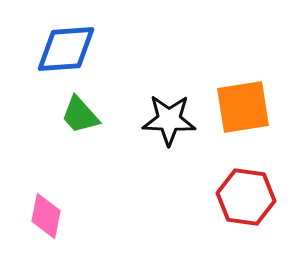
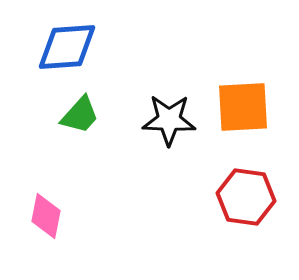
blue diamond: moved 1 px right, 2 px up
orange square: rotated 6 degrees clockwise
green trapezoid: rotated 96 degrees counterclockwise
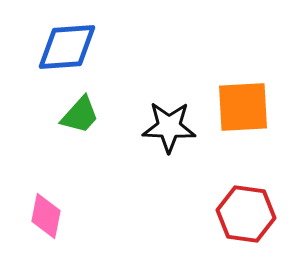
black star: moved 7 px down
red hexagon: moved 17 px down
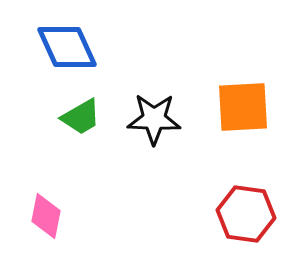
blue diamond: rotated 70 degrees clockwise
green trapezoid: moved 1 px right, 2 px down; rotated 18 degrees clockwise
black star: moved 15 px left, 8 px up
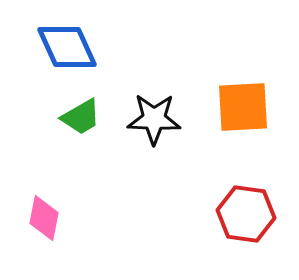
pink diamond: moved 2 px left, 2 px down
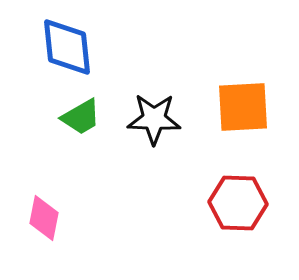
blue diamond: rotated 18 degrees clockwise
red hexagon: moved 8 px left, 11 px up; rotated 6 degrees counterclockwise
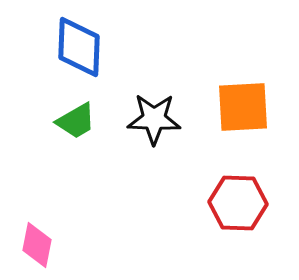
blue diamond: moved 12 px right; rotated 8 degrees clockwise
green trapezoid: moved 5 px left, 4 px down
pink diamond: moved 7 px left, 27 px down
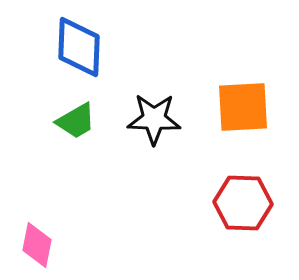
red hexagon: moved 5 px right
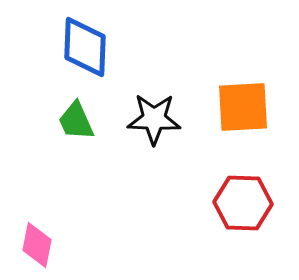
blue diamond: moved 6 px right
green trapezoid: rotated 96 degrees clockwise
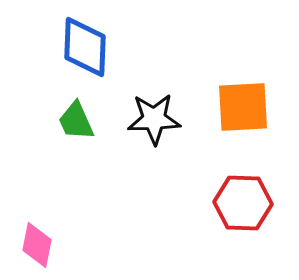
black star: rotated 4 degrees counterclockwise
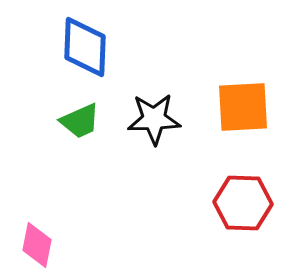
green trapezoid: moved 4 px right; rotated 90 degrees counterclockwise
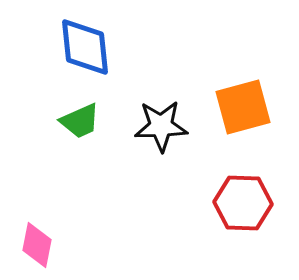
blue diamond: rotated 8 degrees counterclockwise
orange square: rotated 12 degrees counterclockwise
black star: moved 7 px right, 7 px down
